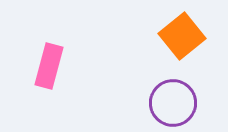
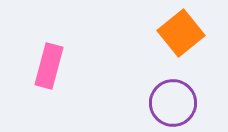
orange square: moved 1 px left, 3 px up
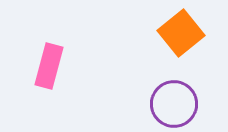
purple circle: moved 1 px right, 1 px down
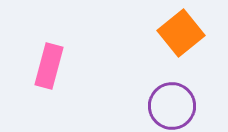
purple circle: moved 2 px left, 2 px down
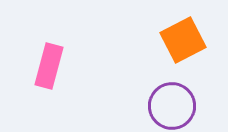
orange square: moved 2 px right, 7 px down; rotated 12 degrees clockwise
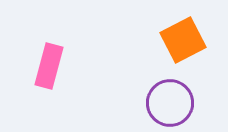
purple circle: moved 2 px left, 3 px up
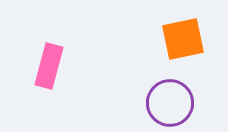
orange square: moved 1 px up; rotated 15 degrees clockwise
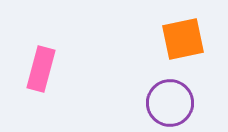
pink rectangle: moved 8 px left, 3 px down
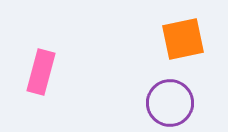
pink rectangle: moved 3 px down
